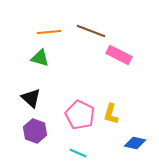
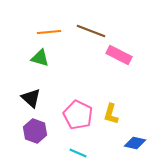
pink pentagon: moved 2 px left
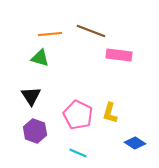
orange line: moved 1 px right, 2 px down
pink rectangle: rotated 20 degrees counterclockwise
black triangle: moved 2 px up; rotated 15 degrees clockwise
yellow L-shape: moved 1 px left, 1 px up
blue diamond: rotated 20 degrees clockwise
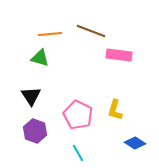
yellow L-shape: moved 5 px right, 3 px up
cyan line: rotated 36 degrees clockwise
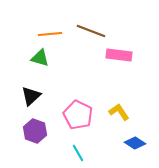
black triangle: rotated 20 degrees clockwise
yellow L-shape: moved 4 px right, 2 px down; rotated 130 degrees clockwise
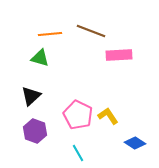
pink rectangle: rotated 10 degrees counterclockwise
yellow L-shape: moved 11 px left, 4 px down
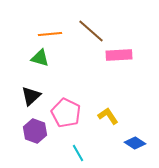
brown line: rotated 20 degrees clockwise
pink pentagon: moved 12 px left, 2 px up
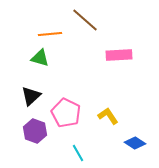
brown line: moved 6 px left, 11 px up
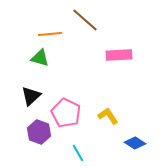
purple hexagon: moved 4 px right, 1 px down
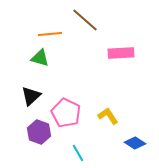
pink rectangle: moved 2 px right, 2 px up
